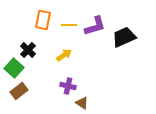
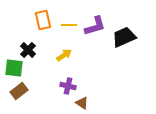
orange rectangle: rotated 24 degrees counterclockwise
green square: rotated 36 degrees counterclockwise
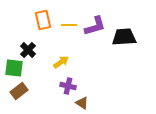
black trapezoid: rotated 20 degrees clockwise
yellow arrow: moved 3 px left, 7 px down
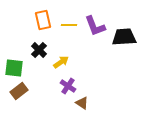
purple L-shape: rotated 85 degrees clockwise
black cross: moved 11 px right
purple cross: rotated 21 degrees clockwise
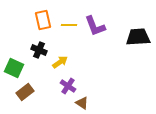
black trapezoid: moved 14 px right
black cross: rotated 21 degrees counterclockwise
yellow arrow: moved 1 px left
green square: rotated 18 degrees clockwise
brown rectangle: moved 6 px right, 1 px down
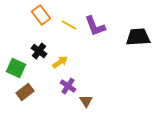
orange rectangle: moved 2 px left, 5 px up; rotated 24 degrees counterclockwise
yellow line: rotated 28 degrees clockwise
black cross: moved 1 px down; rotated 14 degrees clockwise
green square: moved 2 px right
brown triangle: moved 4 px right, 2 px up; rotated 24 degrees clockwise
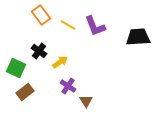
yellow line: moved 1 px left
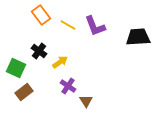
brown rectangle: moved 1 px left
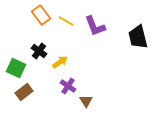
yellow line: moved 2 px left, 4 px up
black trapezoid: rotated 100 degrees counterclockwise
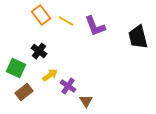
yellow arrow: moved 10 px left, 13 px down
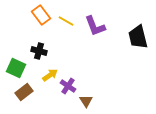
black cross: rotated 21 degrees counterclockwise
